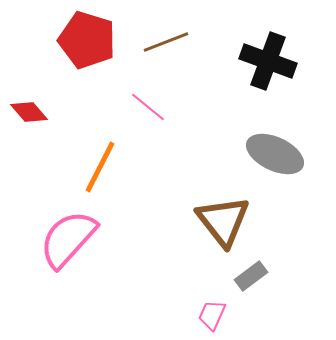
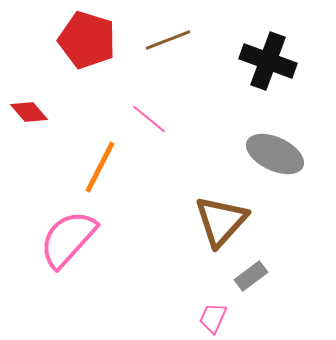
brown line: moved 2 px right, 2 px up
pink line: moved 1 px right, 12 px down
brown triangle: moved 2 px left; rotated 20 degrees clockwise
pink trapezoid: moved 1 px right, 3 px down
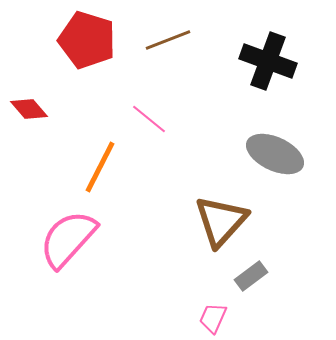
red diamond: moved 3 px up
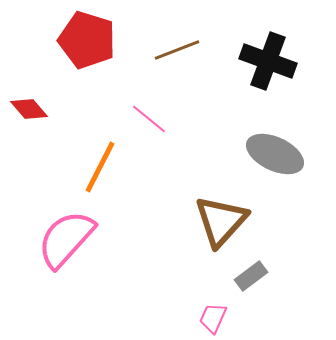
brown line: moved 9 px right, 10 px down
pink semicircle: moved 2 px left
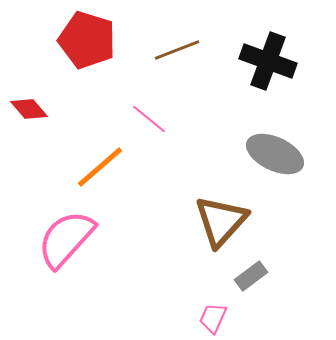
orange line: rotated 22 degrees clockwise
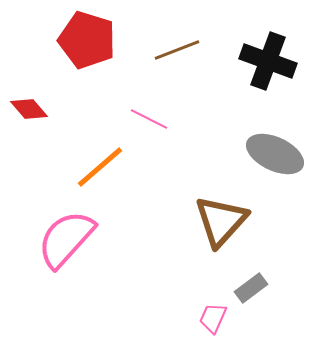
pink line: rotated 12 degrees counterclockwise
gray rectangle: moved 12 px down
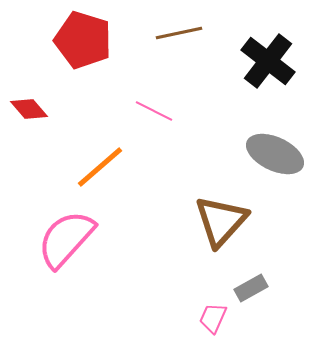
red pentagon: moved 4 px left
brown line: moved 2 px right, 17 px up; rotated 9 degrees clockwise
black cross: rotated 18 degrees clockwise
pink line: moved 5 px right, 8 px up
gray rectangle: rotated 8 degrees clockwise
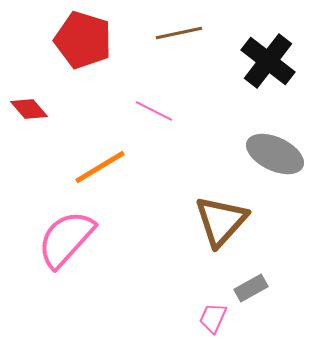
orange line: rotated 10 degrees clockwise
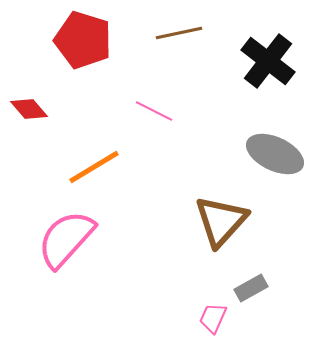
orange line: moved 6 px left
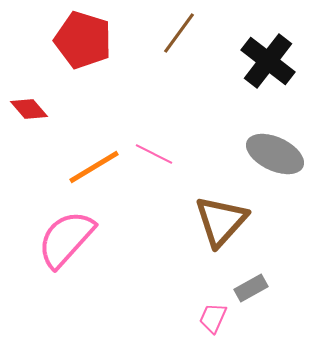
brown line: rotated 42 degrees counterclockwise
pink line: moved 43 px down
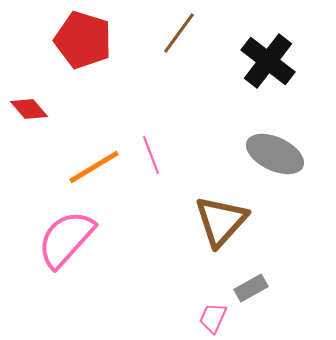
pink line: moved 3 px left, 1 px down; rotated 42 degrees clockwise
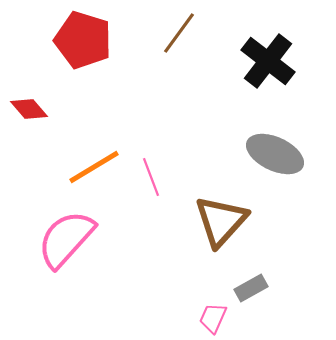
pink line: moved 22 px down
